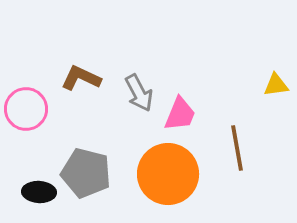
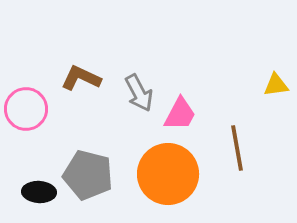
pink trapezoid: rotated 6 degrees clockwise
gray pentagon: moved 2 px right, 2 px down
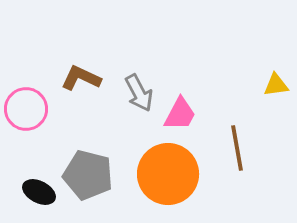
black ellipse: rotated 24 degrees clockwise
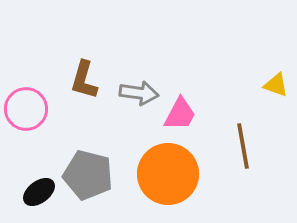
brown L-shape: moved 3 px right, 2 px down; rotated 99 degrees counterclockwise
yellow triangle: rotated 28 degrees clockwise
gray arrow: rotated 54 degrees counterclockwise
brown line: moved 6 px right, 2 px up
black ellipse: rotated 64 degrees counterclockwise
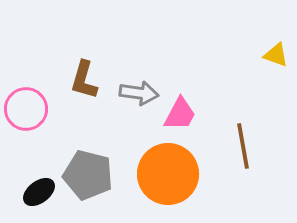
yellow triangle: moved 30 px up
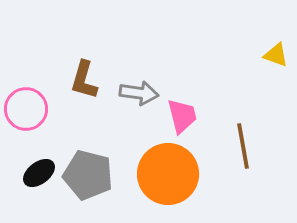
pink trapezoid: moved 2 px right, 2 px down; rotated 42 degrees counterclockwise
black ellipse: moved 19 px up
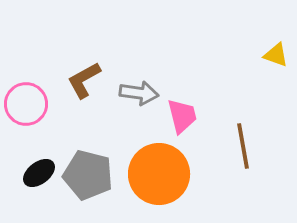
brown L-shape: rotated 45 degrees clockwise
pink circle: moved 5 px up
orange circle: moved 9 px left
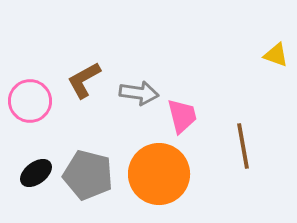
pink circle: moved 4 px right, 3 px up
black ellipse: moved 3 px left
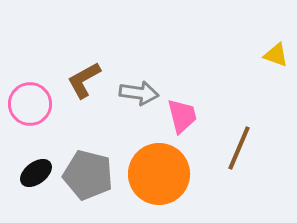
pink circle: moved 3 px down
brown line: moved 4 px left, 2 px down; rotated 33 degrees clockwise
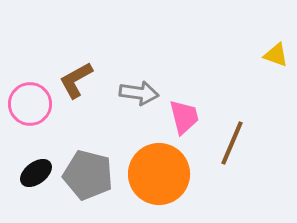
brown L-shape: moved 8 px left
pink trapezoid: moved 2 px right, 1 px down
brown line: moved 7 px left, 5 px up
